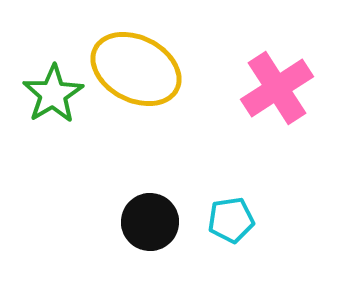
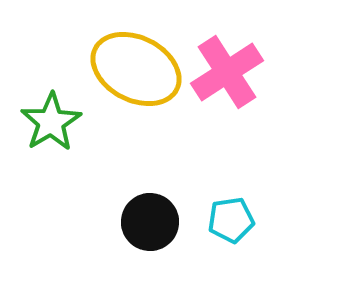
pink cross: moved 50 px left, 16 px up
green star: moved 2 px left, 28 px down
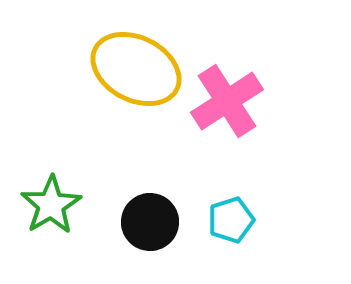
pink cross: moved 29 px down
green star: moved 83 px down
cyan pentagon: rotated 9 degrees counterclockwise
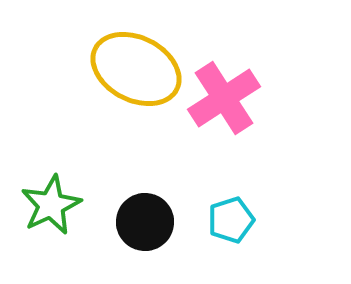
pink cross: moved 3 px left, 3 px up
green star: rotated 6 degrees clockwise
black circle: moved 5 px left
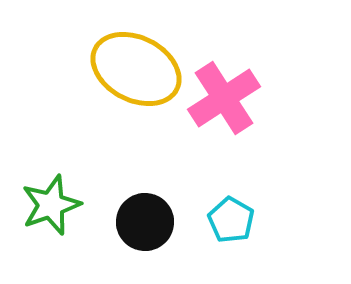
green star: rotated 6 degrees clockwise
cyan pentagon: rotated 24 degrees counterclockwise
